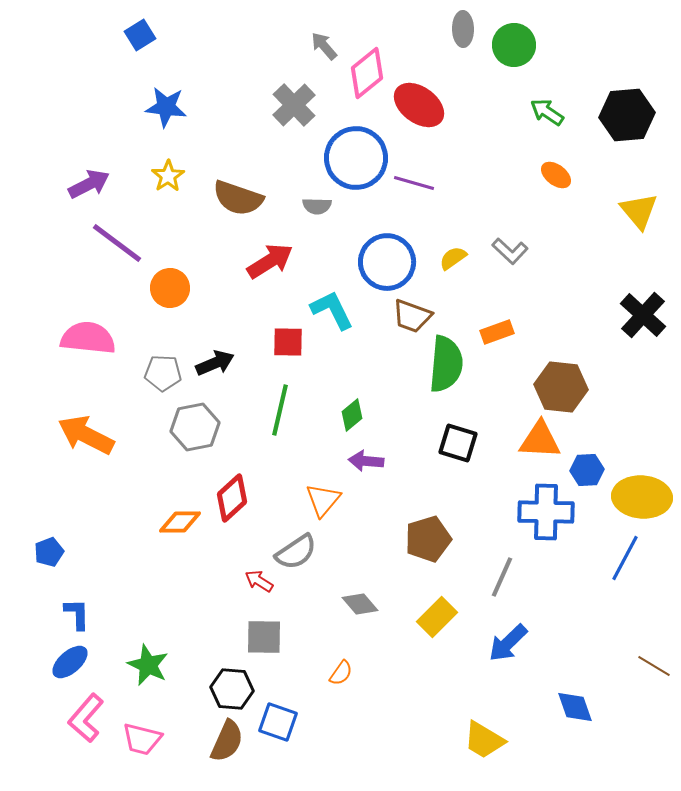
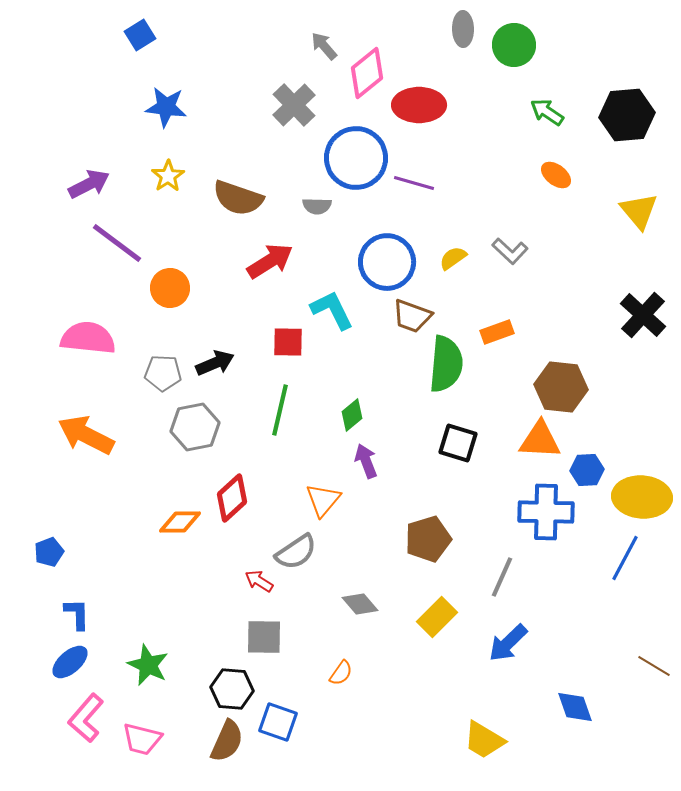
red ellipse at (419, 105): rotated 36 degrees counterclockwise
purple arrow at (366, 461): rotated 64 degrees clockwise
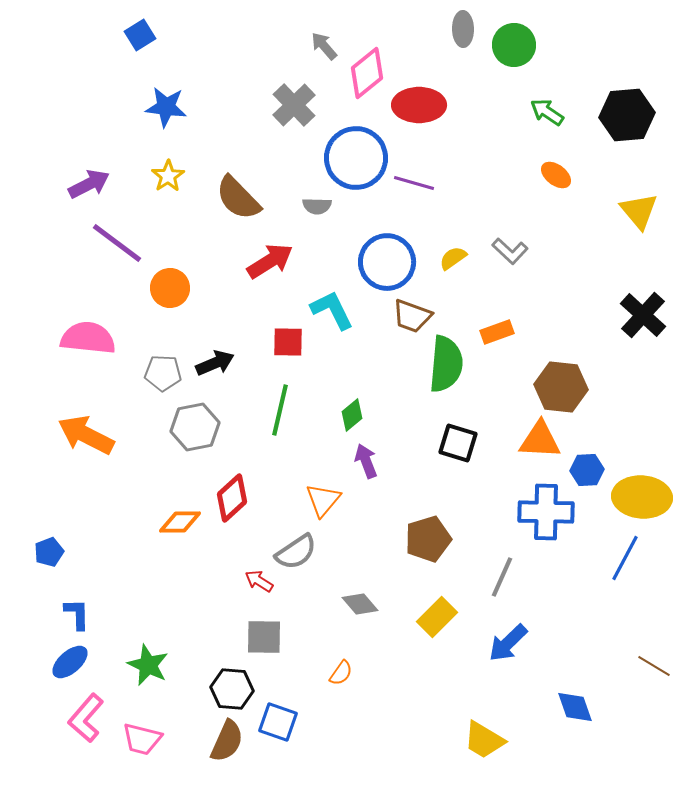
brown semicircle at (238, 198): rotated 27 degrees clockwise
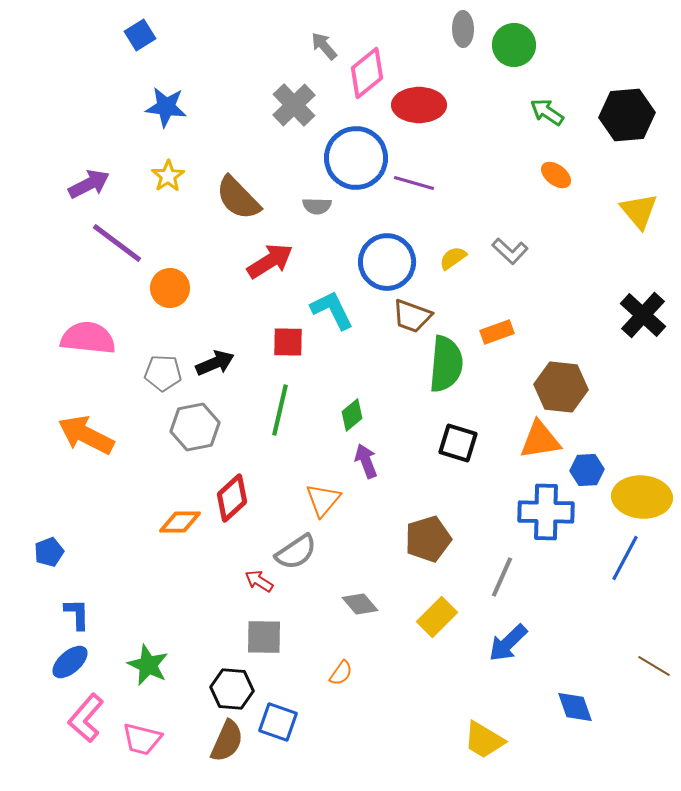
orange triangle at (540, 440): rotated 12 degrees counterclockwise
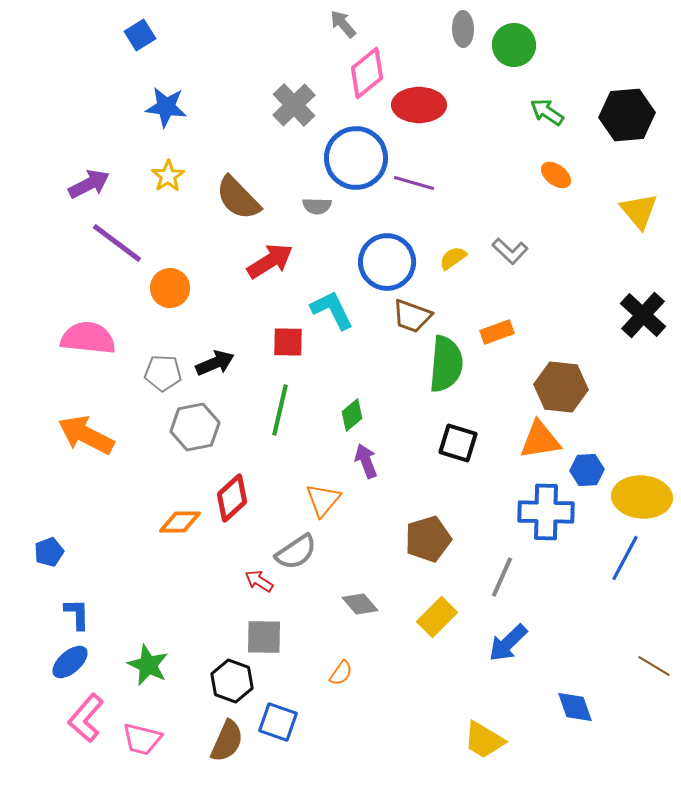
gray arrow at (324, 46): moved 19 px right, 22 px up
black hexagon at (232, 689): moved 8 px up; rotated 15 degrees clockwise
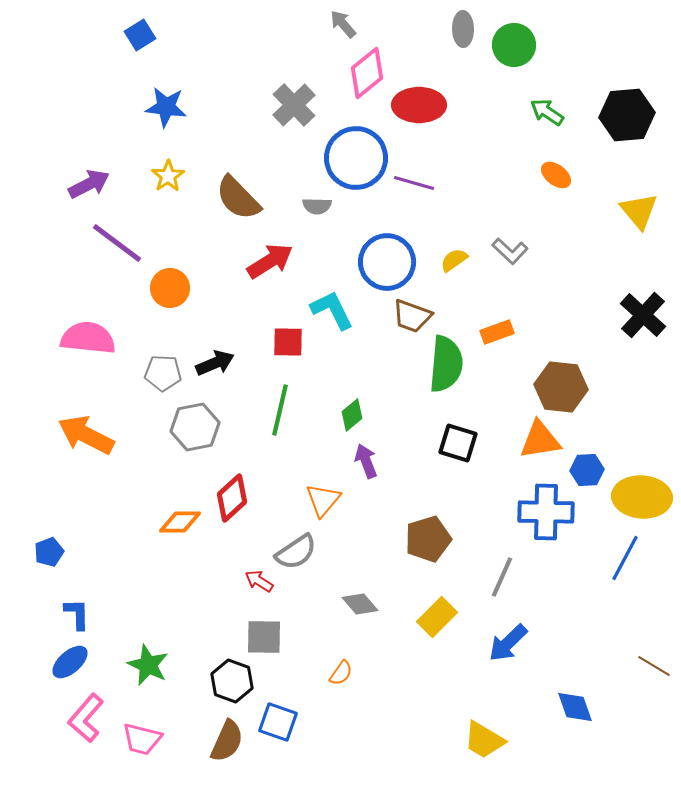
yellow semicircle at (453, 258): moved 1 px right, 2 px down
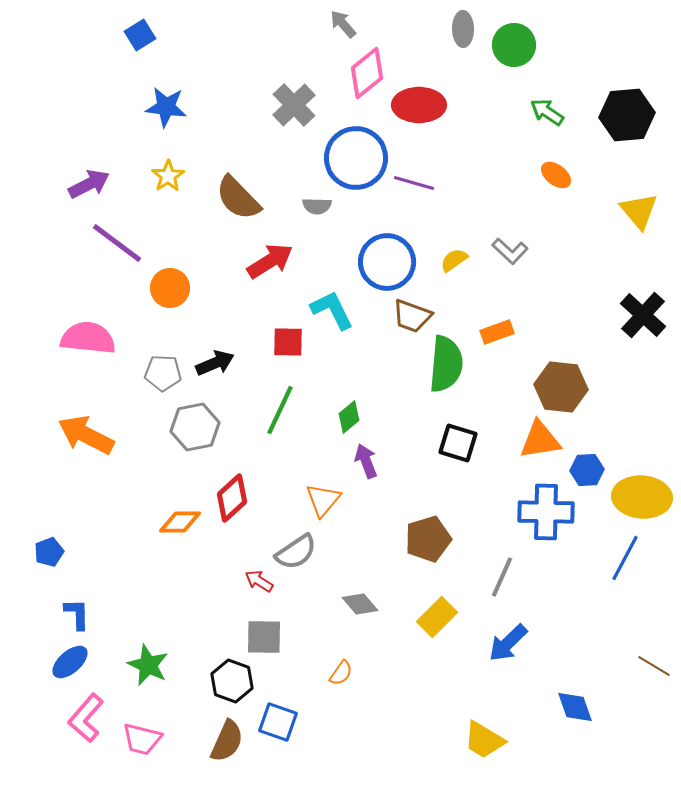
green line at (280, 410): rotated 12 degrees clockwise
green diamond at (352, 415): moved 3 px left, 2 px down
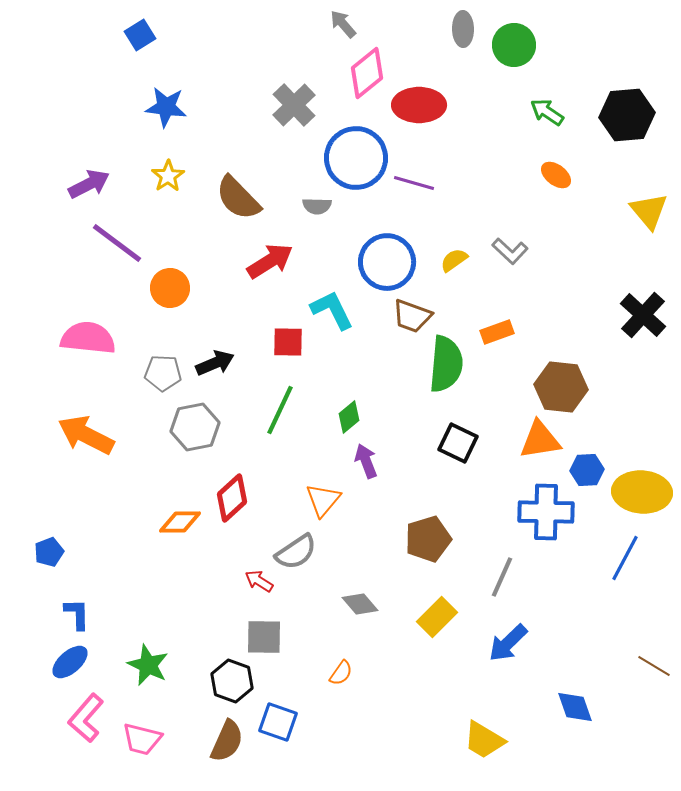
yellow triangle at (639, 211): moved 10 px right
black square at (458, 443): rotated 9 degrees clockwise
yellow ellipse at (642, 497): moved 5 px up
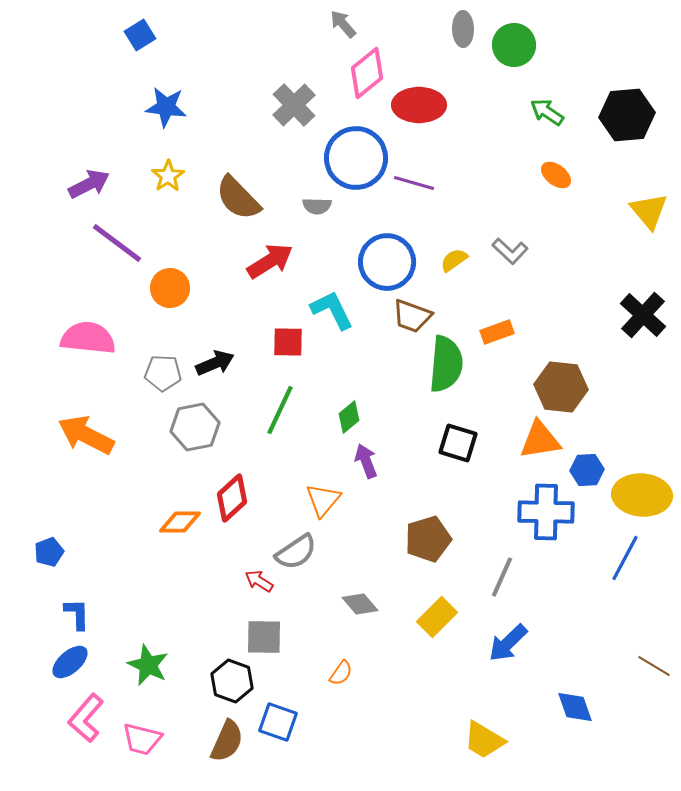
black square at (458, 443): rotated 9 degrees counterclockwise
yellow ellipse at (642, 492): moved 3 px down
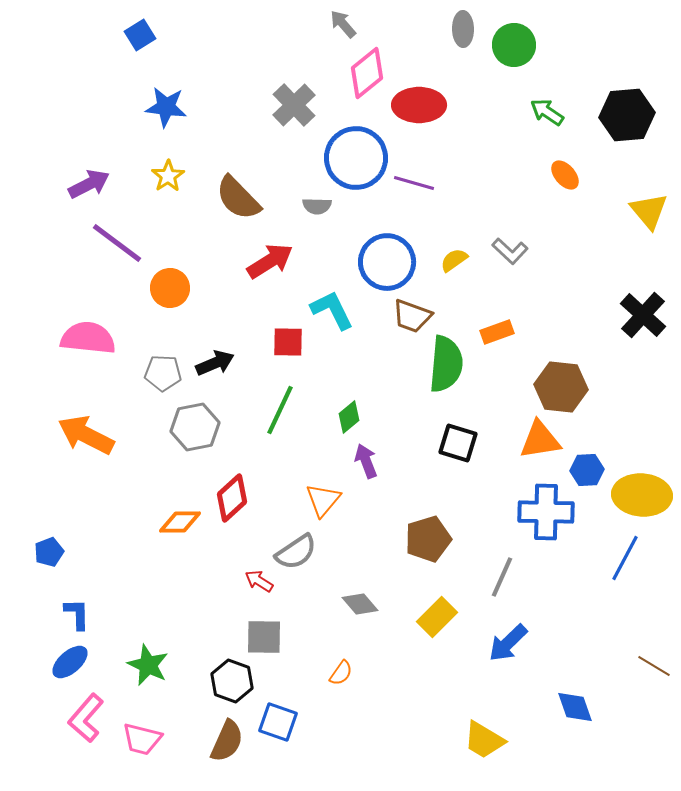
orange ellipse at (556, 175): moved 9 px right; rotated 12 degrees clockwise
